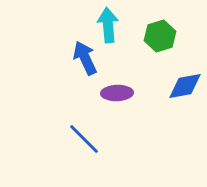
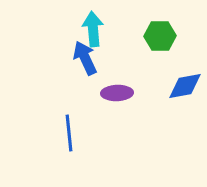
cyan arrow: moved 15 px left, 4 px down
green hexagon: rotated 16 degrees clockwise
blue line: moved 15 px left, 6 px up; rotated 39 degrees clockwise
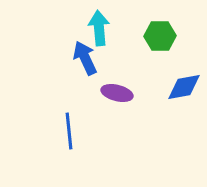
cyan arrow: moved 6 px right, 1 px up
blue diamond: moved 1 px left, 1 px down
purple ellipse: rotated 16 degrees clockwise
blue line: moved 2 px up
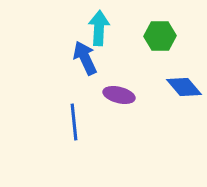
cyan arrow: rotated 8 degrees clockwise
blue diamond: rotated 60 degrees clockwise
purple ellipse: moved 2 px right, 2 px down
blue line: moved 5 px right, 9 px up
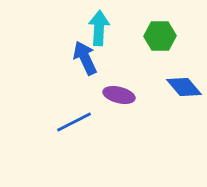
blue line: rotated 69 degrees clockwise
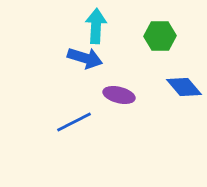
cyan arrow: moved 3 px left, 2 px up
blue arrow: rotated 132 degrees clockwise
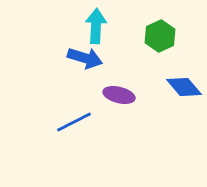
green hexagon: rotated 24 degrees counterclockwise
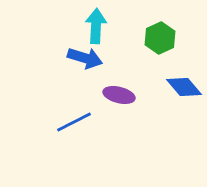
green hexagon: moved 2 px down
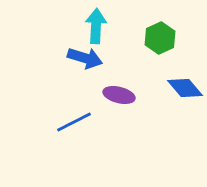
blue diamond: moved 1 px right, 1 px down
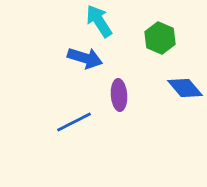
cyan arrow: moved 3 px right, 5 px up; rotated 36 degrees counterclockwise
green hexagon: rotated 12 degrees counterclockwise
purple ellipse: rotated 72 degrees clockwise
